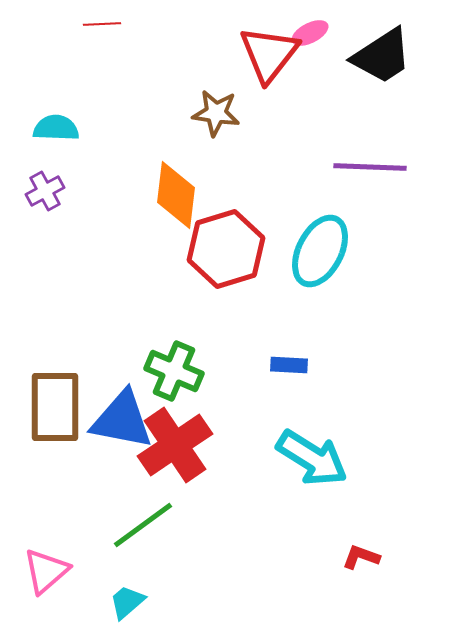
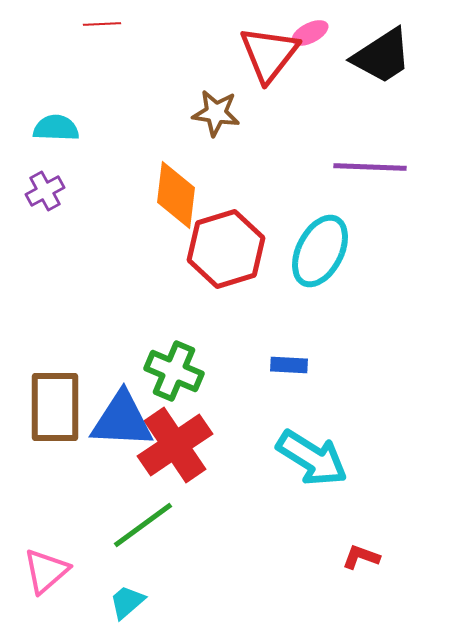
blue triangle: rotated 8 degrees counterclockwise
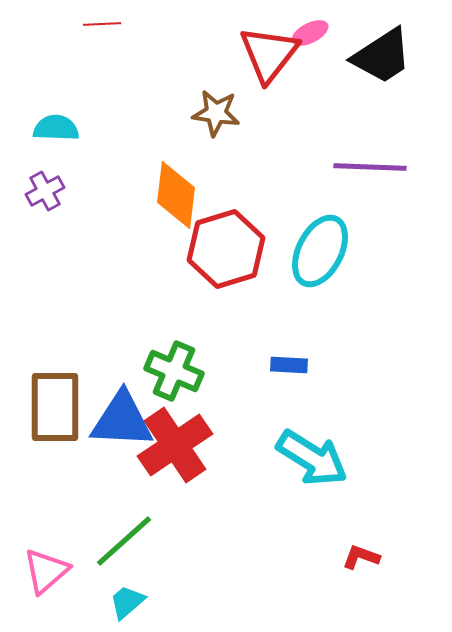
green line: moved 19 px left, 16 px down; rotated 6 degrees counterclockwise
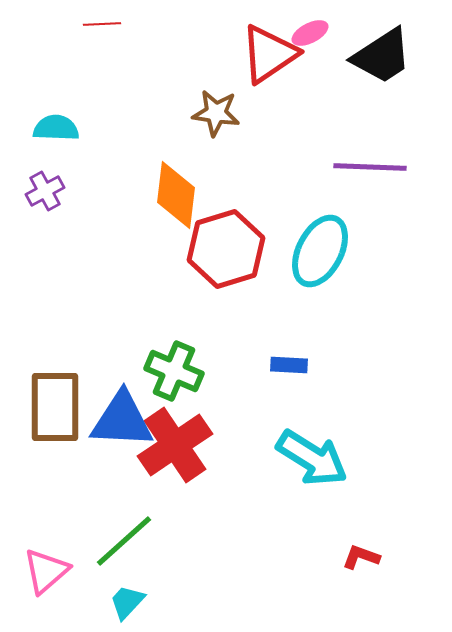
red triangle: rotated 18 degrees clockwise
cyan trapezoid: rotated 6 degrees counterclockwise
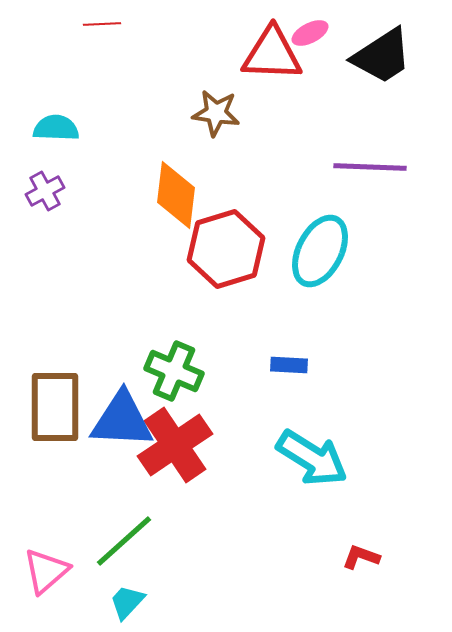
red triangle: moved 3 px right; rotated 36 degrees clockwise
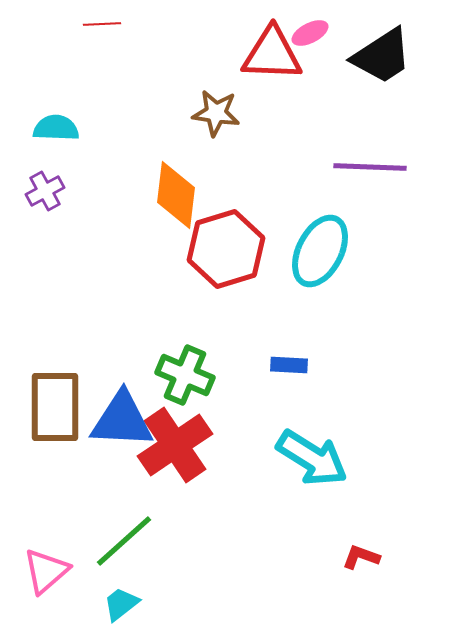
green cross: moved 11 px right, 4 px down
cyan trapezoid: moved 6 px left, 2 px down; rotated 9 degrees clockwise
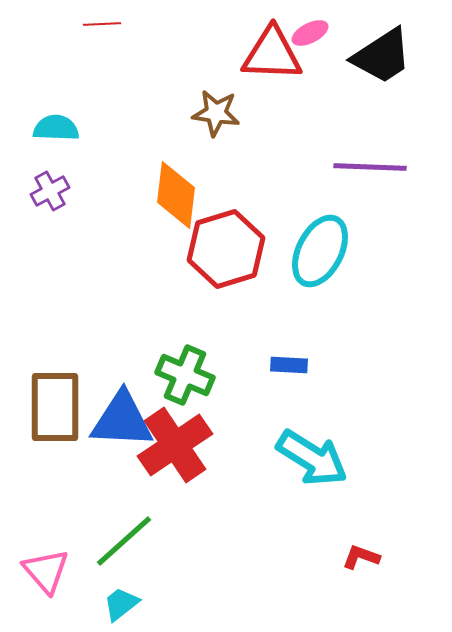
purple cross: moved 5 px right
pink triangle: rotated 30 degrees counterclockwise
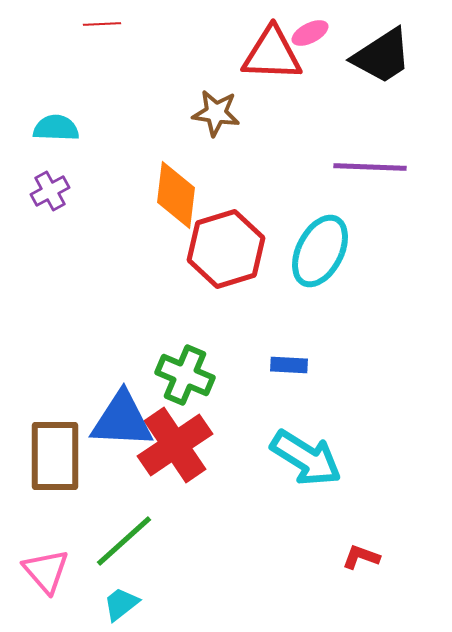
brown rectangle: moved 49 px down
cyan arrow: moved 6 px left
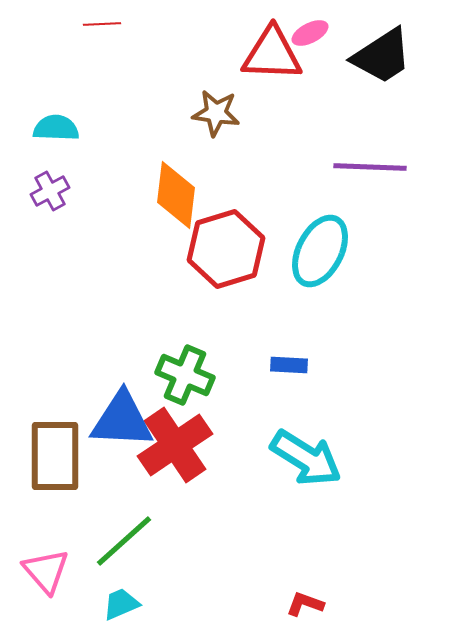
red L-shape: moved 56 px left, 47 px down
cyan trapezoid: rotated 15 degrees clockwise
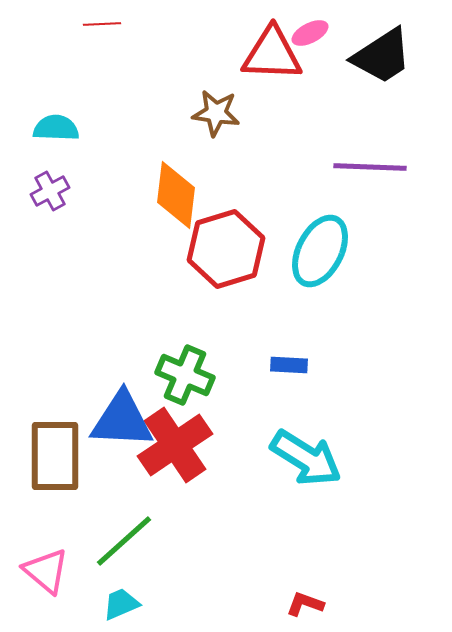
pink triangle: rotated 9 degrees counterclockwise
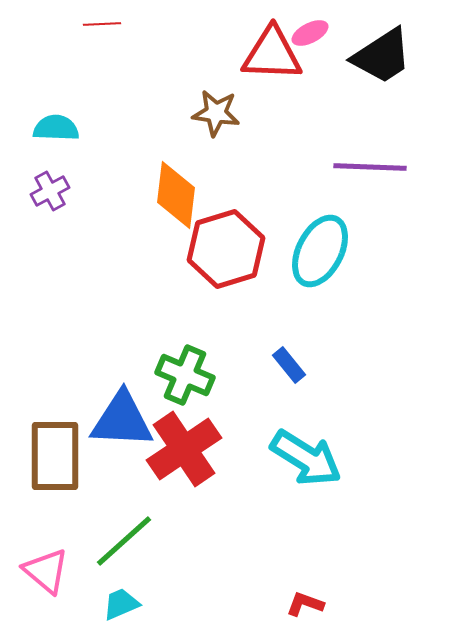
blue rectangle: rotated 48 degrees clockwise
red cross: moved 9 px right, 4 px down
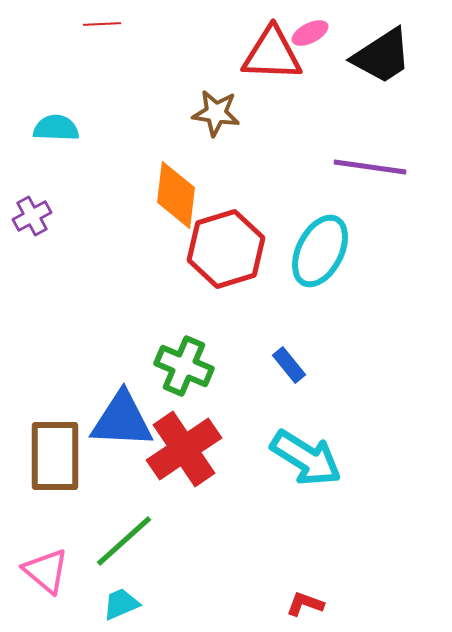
purple line: rotated 6 degrees clockwise
purple cross: moved 18 px left, 25 px down
green cross: moved 1 px left, 9 px up
